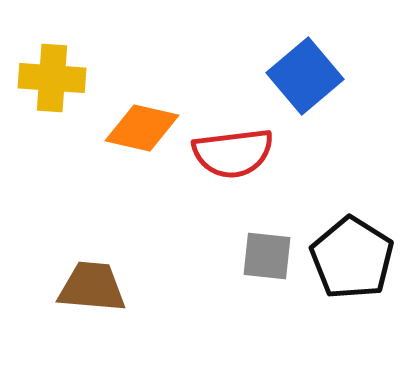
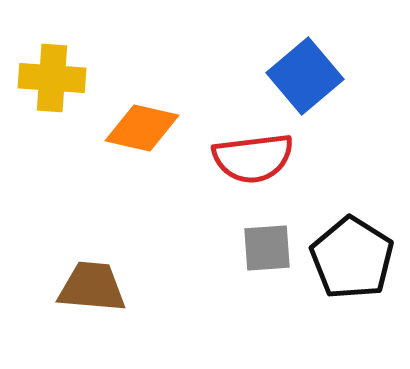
red semicircle: moved 20 px right, 5 px down
gray square: moved 8 px up; rotated 10 degrees counterclockwise
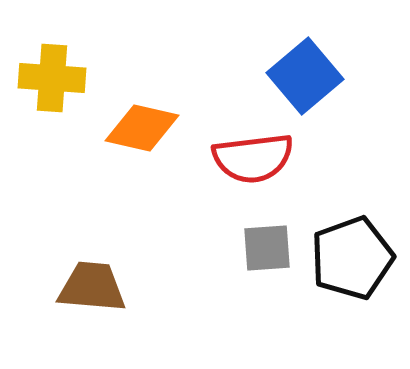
black pentagon: rotated 20 degrees clockwise
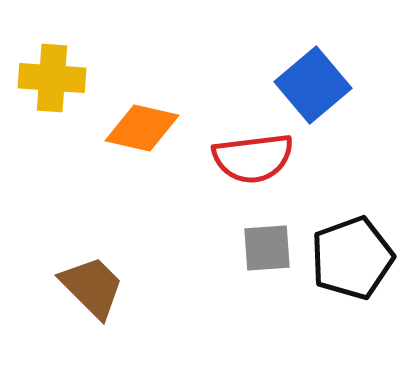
blue square: moved 8 px right, 9 px down
brown trapezoid: rotated 40 degrees clockwise
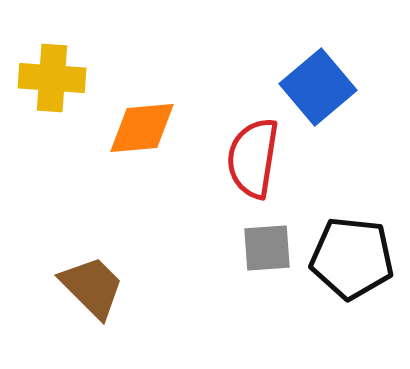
blue square: moved 5 px right, 2 px down
orange diamond: rotated 18 degrees counterclockwise
red semicircle: rotated 106 degrees clockwise
black pentagon: rotated 26 degrees clockwise
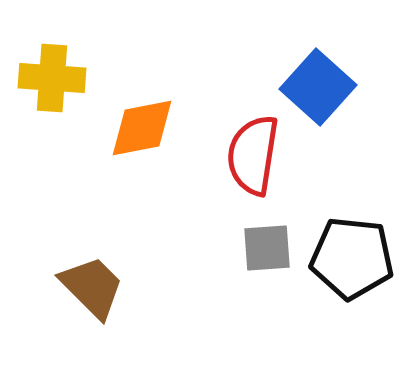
blue square: rotated 8 degrees counterclockwise
orange diamond: rotated 6 degrees counterclockwise
red semicircle: moved 3 px up
